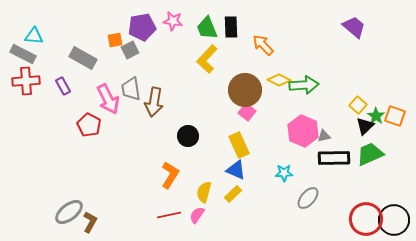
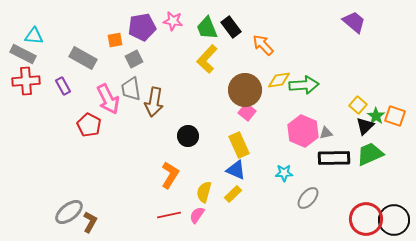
black rectangle at (231, 27): rotated 35 degrees counterclockwise
purple trapezoid at (354, 27): moved 5 px up
gray square at (130, 50): moved 4 px right, 9 px down
yellow diamond at (279, 80): rotated 35 degrees counterclockwise
gray triangle at (324, 136): moved 2 px right, 3 px up
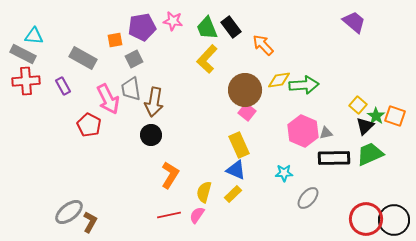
black circle at (188, 136): moved 37 px left, 1 px up
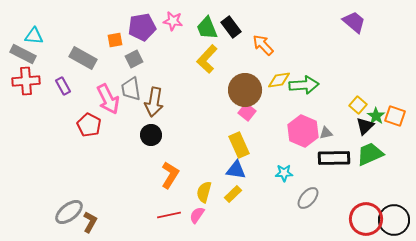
blue triangle at (236, 170): rotated 15 degrees counterclockwise
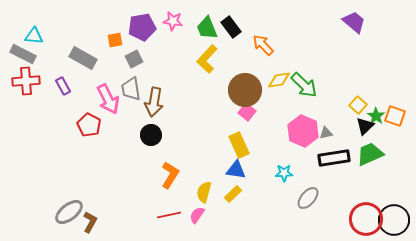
green arrow at (304, 85): rotated 48 degrees clockwise
black rectangle at (334, 158): rotated 8 degrees counterclockwise
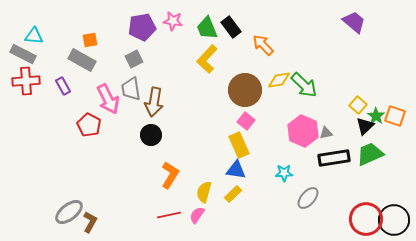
orange square at (115, 40): moved 25 px left
gray rectangle at (83, 58): moved 1 px left, 2 px down
pink square at (247, 112): moved 1 px left, 9 px down
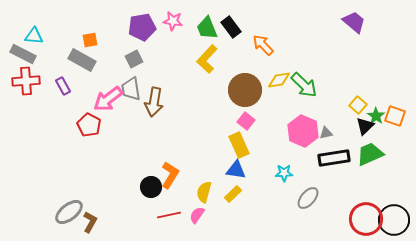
pink arrow at (108, 99): rotated 80 degrees clockwise
black circle at (151, 135): moved 52 px down
